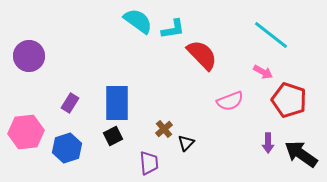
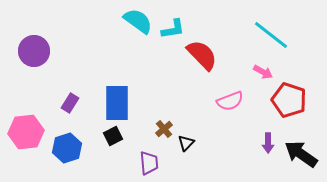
purple circle: moved 5 px right, 5 px up
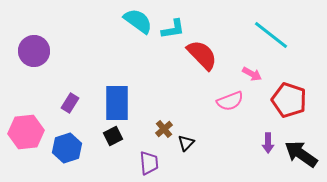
pink arrow: moved 11 px left, 2 px down
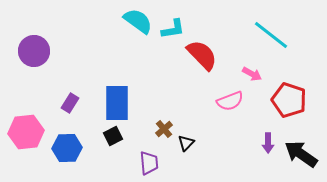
blue hexagon: rotated 16 degrees clockwise
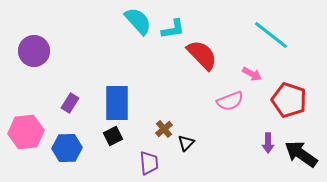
cyan semicircle: rotated 12 degrees clockwise
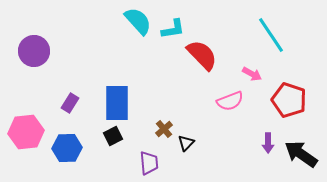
cyan line: rotated 18 degrees clockwise
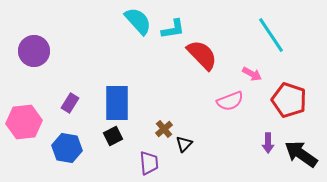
pink hexagon: moved 2 px left, 10 px up
black triangle: moved 2 px left, 1 px down
blue hexagon: rotated 12 degrees clockwise
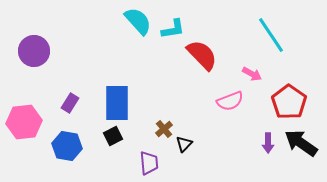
red pentagon: moved 2 px down; rotated 16 degrees clockwise
blue hexagon: moved 2 px up
black arrow: moved 11 px up
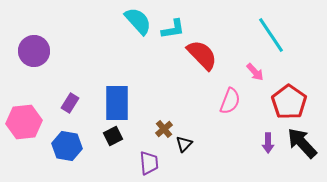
pink arrow: moved 3 px right, 2 px up; rotated 18 degrees clockwise
pink semicircle: rotated 48 degrees counterclockwise
black arrow: moved 1 px right; rotated 12 degrees clockwise
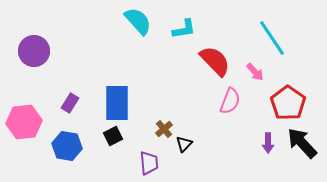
cyan L-shape: moved 11 px right
cyan line: moved 1 px right, 3 px down
red semicircle: moved 13 px right, 6 px down
red pentagon: moved 1 px left, 1 px down
